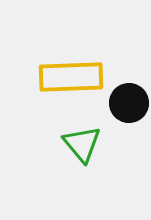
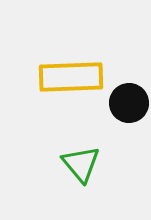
green triangle: moved 1 px left, 20 px down
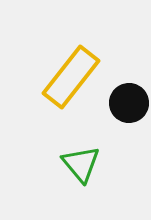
yellow rectangle: rotated 50 degrees counterclockwise
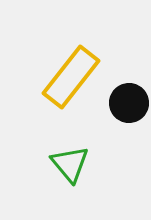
green triangle: moved 11 px left
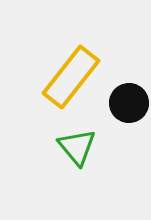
green triangle: moved 7 px right, 17 px up
